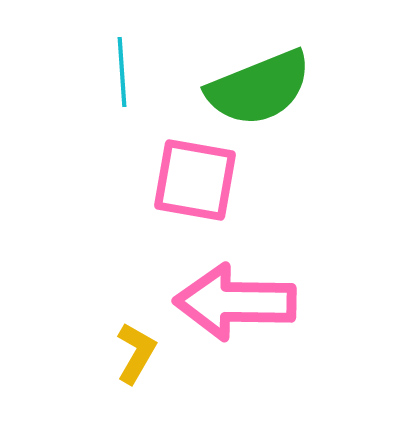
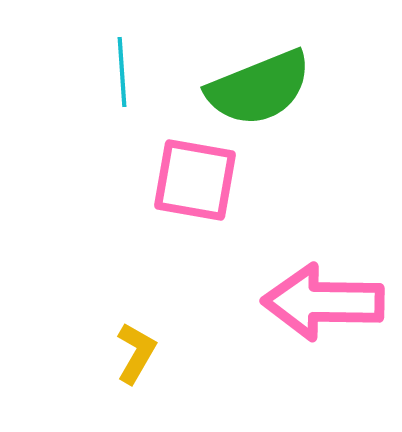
pink arrow: moved 88 px right
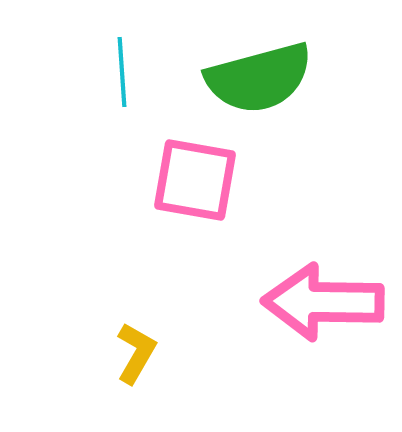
green semicircle: moved 10 px up; rotated 7 degrees clockwise
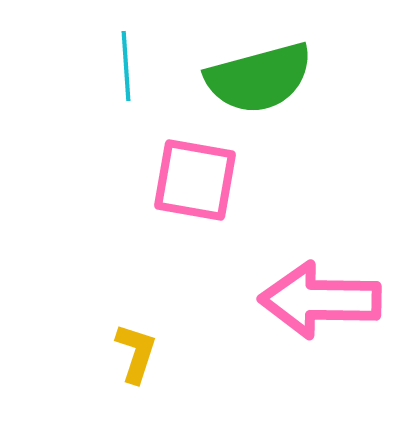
cyan line: moved 4 px right, 6 px up
pink arrow: moved 3 px left, 2 px up
yellow L-shape: rotated 12 degrees counterclockwise
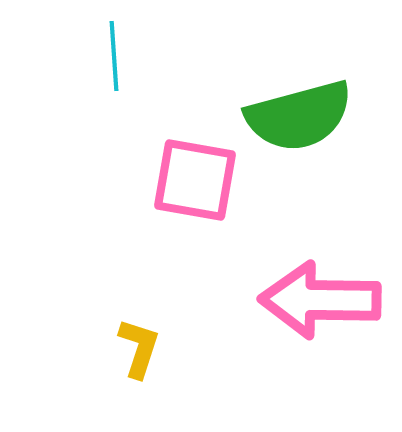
cyan line: moved 12 px left, 10 px up
green semicircle: moved 40 px right, 38 px down
yellow L-shape: moved 3 px right, 5 px up
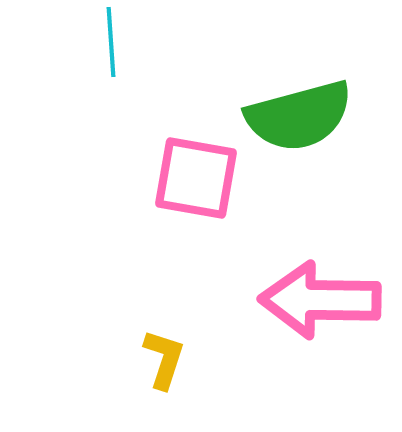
cyan line: moved 3 px left, 14 px up
pink square: moved 1 px right, 2 px up
yellow L-shape: moved 25 px right, 11 px down
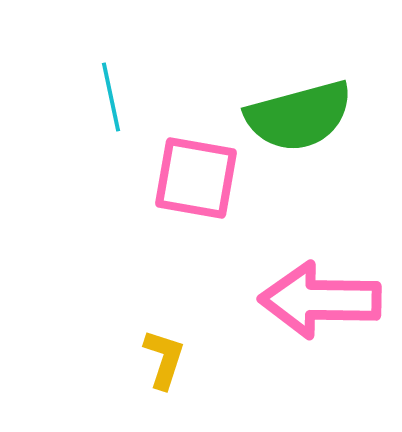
cyan line: moved 55 px down; rotated 8 degrees counterclockwise
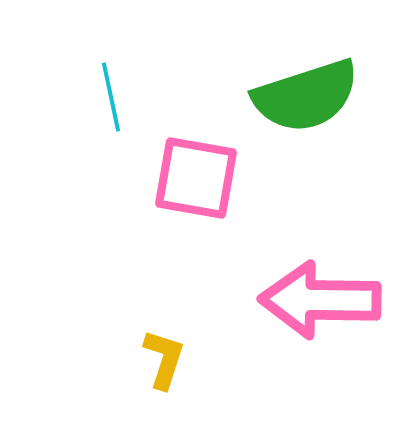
green semicircle: moved 7 px right, 20 px up; rotated 3 degrees counterclockwise
